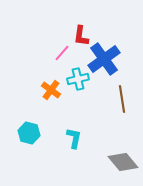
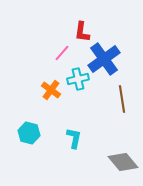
red L-shape: moved 1 px right, 4 px up
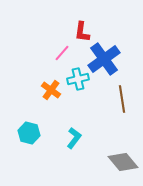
cyan L-shape: rotated 25 degrees clockwise
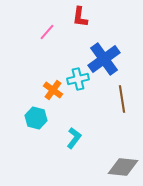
red L-shape: moved 2 px left, 15 px up
pink line: moved 15 px left, 21 px up
orange cross: moved 2 px right
cyan hexagon: moved 7 px right, 15 px up
gray diamond: moved 5 px down; rotated 44 degrees counterclockwise
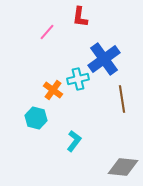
cyan L-shape: moved 3 px down
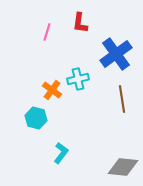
red L-shape: moved 6 px down
pink line: rotated 24 degrees counterclockwise
blue cross: moved 12 px right, 5 px up
orange cross: moved 1 px left
cyan L-shape: moved 13 px left, 12 px down
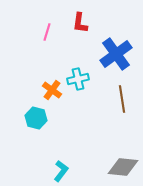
cyan L-shape: moved 18 px down
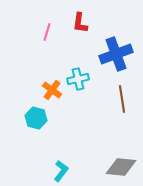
blue cross: rotated 16 degrees clockwise
gray diamond: moved 2 px left
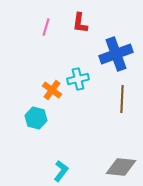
pink line: moved 1 px left, 5 px up
brown line: rotated 12 degrees clockwise
